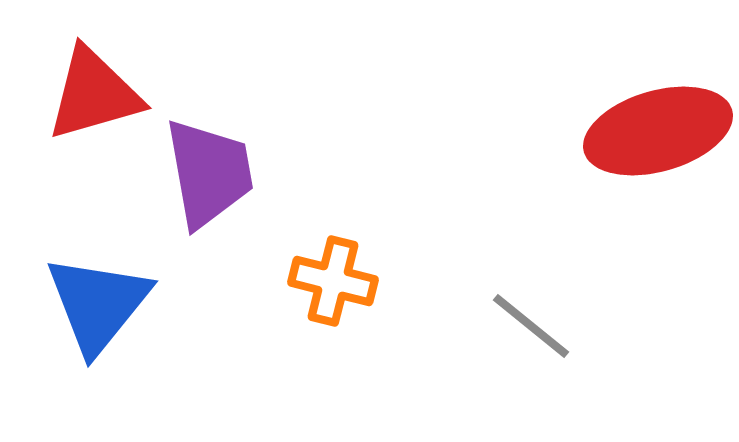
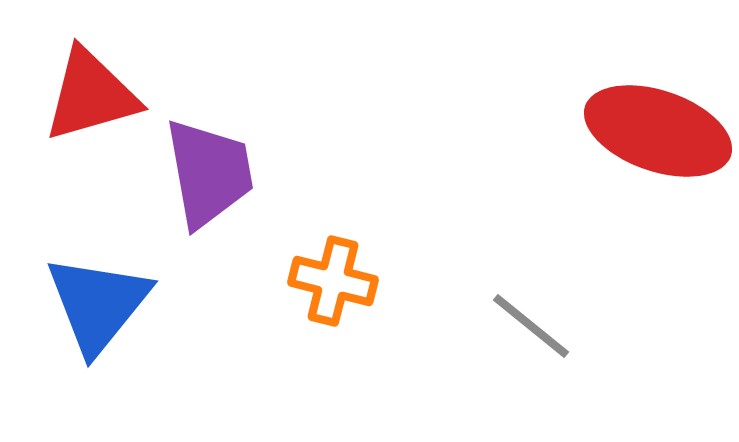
red triangle: moved 3 px left, 1 px down
red ellipse: rotated 35 degrees clockwise
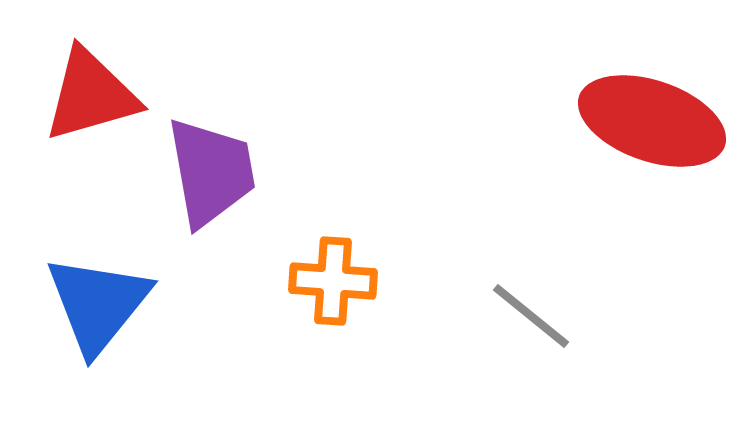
red ellipse: moved 6 px left, 10 px up
purple trapezoid: moved 2 px right, 1 px up
orange cross: rotated 10 degrees counterclockwise
gray line: moved 10 px up
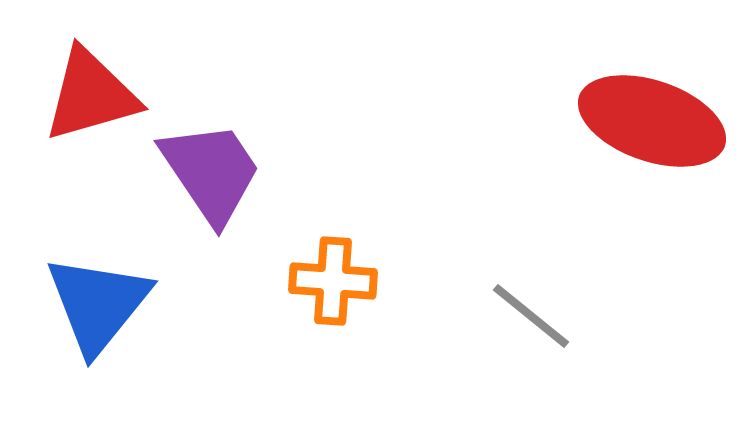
purple trapezoid: rotated 24 degrees counterclockwise
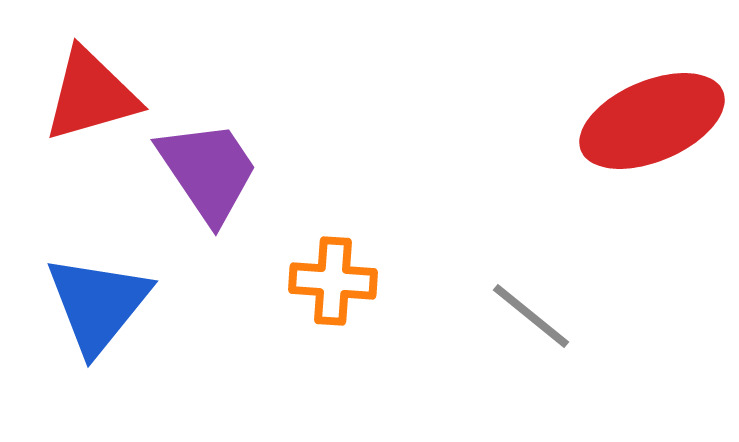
red ellipse: rotated 42 degrees counterclockwise
purple trapezoid: moved 3 px left, 1 px up
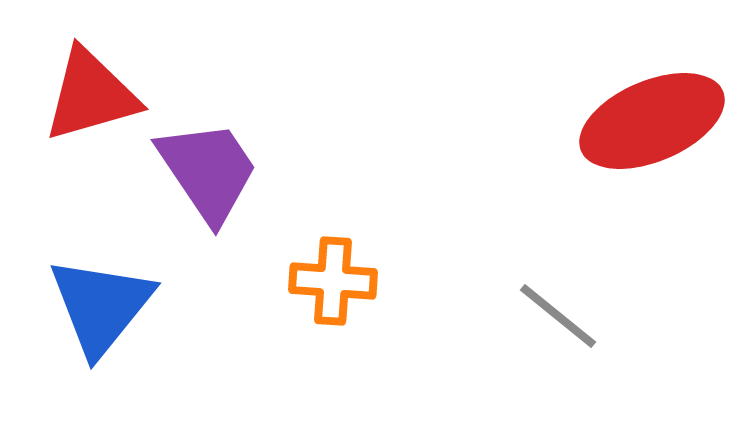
blue triangle: moved 3 px right, 2 px down
gray line: moved 27 px right
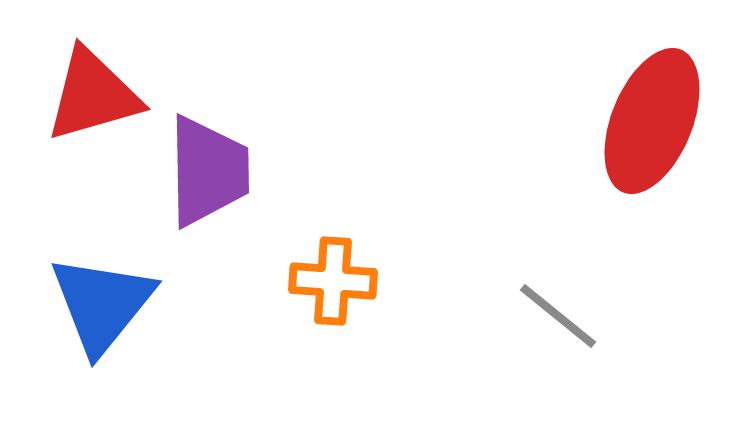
red triangle: moved 2 px right
red ellipse: rotated 45 degrees counterclockwise
purple trapezoid: rotated 33 degrees clockwise
blue triangle: moved 1 px right, 2 px up
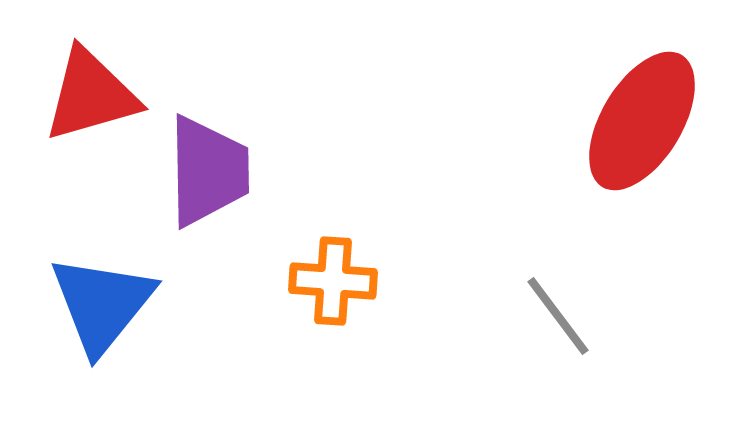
red triangle: moved 2 px left
red ellipse: moved 10 px left; rotated 9 degrees clockwise
gray line: rotated 14 degrees clockwise
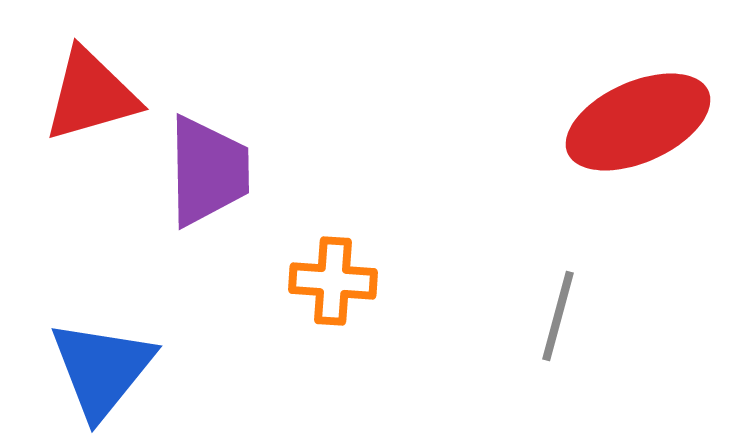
red ellipse: moved 4 px left, 1 px down; rotated 35 degrees clockwise
blue triangle: moved 65 px down
gray line: rotated 52 degrees clockwise
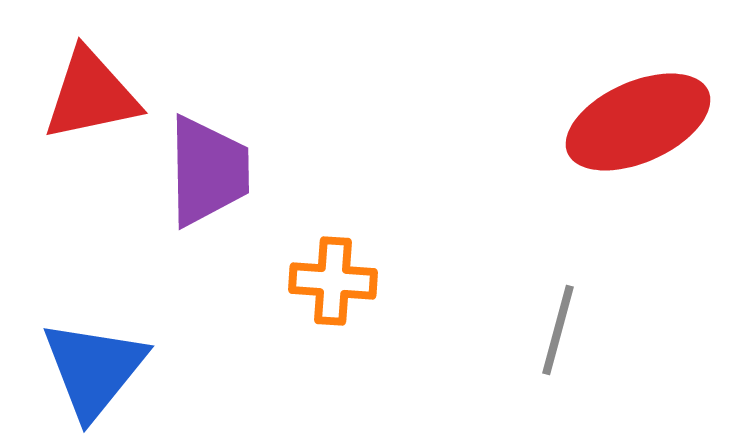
red triangle: rotated 4 degrees clockwise
gray line: moved 14 px down
blue triangle: moved 8 px left
